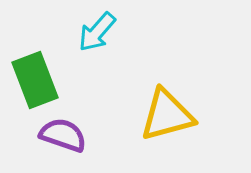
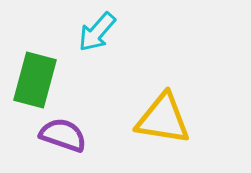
green rectangle: rotated 36 degrees clockwise
yellow triangle: moved 4 px left, 4 px down; rotated 24 degrees clockwise
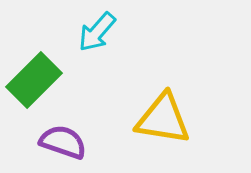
green rectangle: moved 1 px left; rotated 30 degrees clockwise
purple semicircle: moved 7 px down
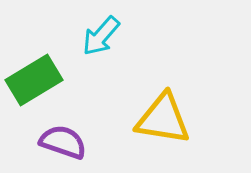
cyan arrow: moved 4 px right, 4 px down
green rectangle: rotated 14 degrees clockwise
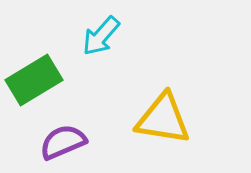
purple semicircle: rotated 42 degrees counterclockwise
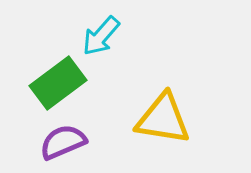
green rectangle: moved 24 px right, 3 px down; rotated 6 degrees counterclockwise
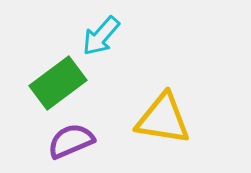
purple semicircle: moved 8 px right, 1 px up
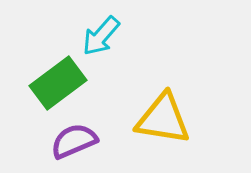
purple semicircle: moved 3 px right
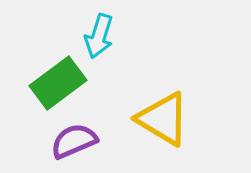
cyan arrow: moved 2 px left; rotated 24 degrees counterclockwise
yellow triangle: rotated 22 degrees clockwise
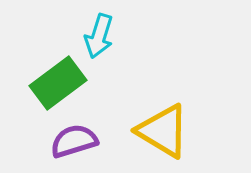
yellow triangle: moved 12 px down
purple semicircle: rotated 6 degrees clockwise
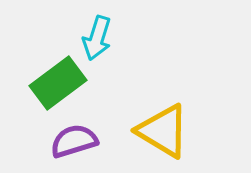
cyan arrow: moved 2 px left, 2 px down
